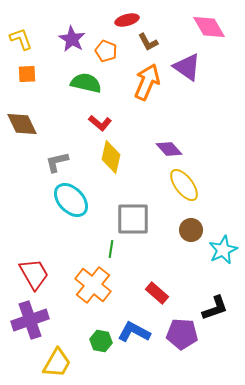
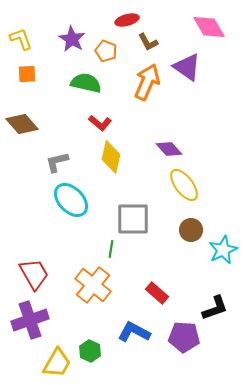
brown diamond: rotated 16 degrees counterclockwise
purple pentagon: moved 2 px right, 3 px down
green hexagon: moved 11 px left, 10 px down; rotated 15 degrees clockwise
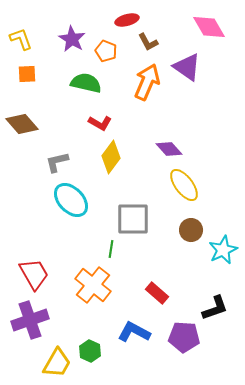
red L-shape: rotated 10 degrees counterclockwise
yellow diamond: rotated 24 degrees clockwise
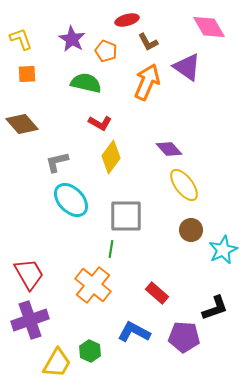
gray square: moved 7 px left, 3 px up
red trapezoid: moved 5 px left
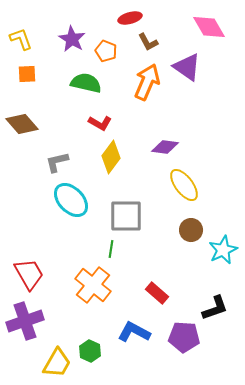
red ellipse: moved 3 px right, 2 px up
purple diamond: moved 4 px left, 2 px up; rotated 40 degrees counterclockwise
purple cross: moved 5 px left, 1 px down
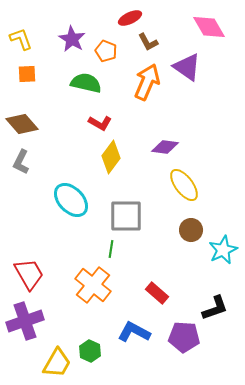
red ellipse: rotated 10 degrees counterclockwise
gray L-shape: moved 36 px left; rotated 50 degrees counterclockwise
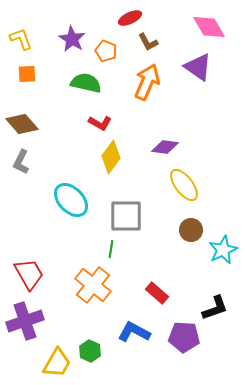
purple triangle: moved 11 px right
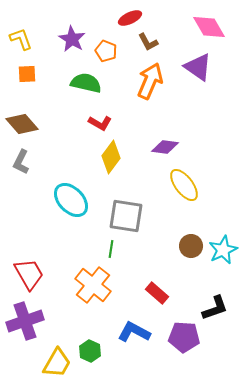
orange arrow: moved 3 px right, 1 px up
gray square: rotated 9 degrees clockwise
brown circle: moved 16 px down
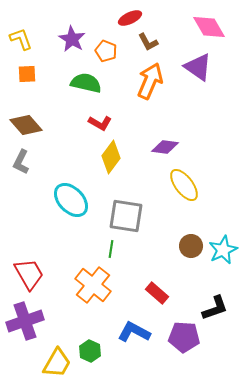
brown diamond: moved 4 px right, 1 px down
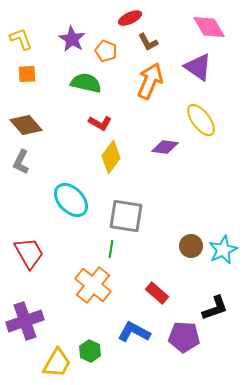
yellow ellipse: moved 17 px right, 65 px up
red trapezoid: moved 21 px up
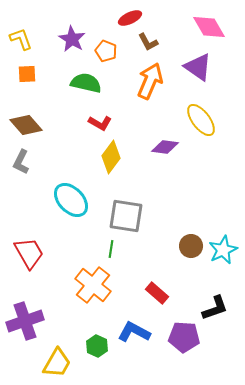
green hexagon: moved 7 px right, 5 px up
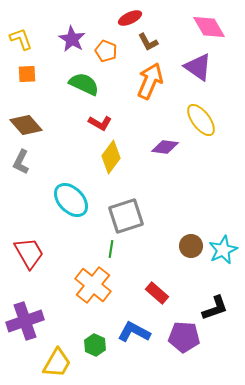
green semicircle: moved 2 px left, 1 px down; rotated 12 degrees clockwise
gray square: rotated 27 degrees counterclockwise
green hexagon: moved 2 px left, 1 px up
